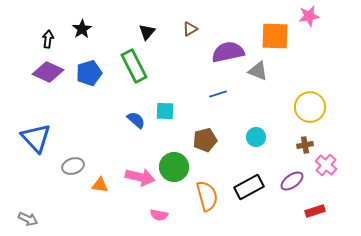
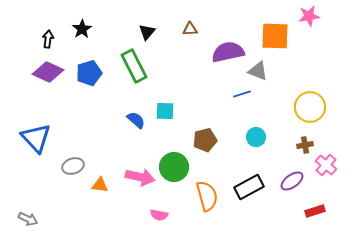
brown triangle: rotated 28 degrees clockwise
blue line: moved 24 px right
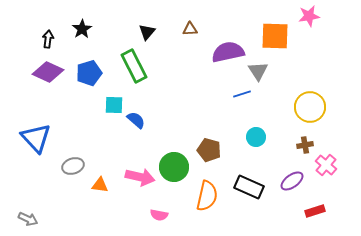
gray triangle: rotated 35 degrees clockwise
cyan square: moved 51 px left, 6 px up
brown pentagon: moved 4 px right, 10 px down; rotated 30 degrees clockwise
black rectangle: rotated 52 degrees clockwise
orange semicircle: rotated 28 degrees clockwise
